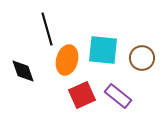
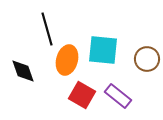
brown circle: moved 5 px right, 1 px down
red square: rotated 36 degrees counterclockwise
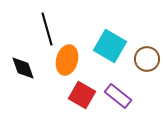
cyan square: moved 7 px right, 4 px up; rotated 24 degrees clockwise
black diamond: moved 3 px up
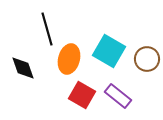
cyan square: moved 1 px left, 5 px down
orange ellipse: moved 2 px right, 1 px up
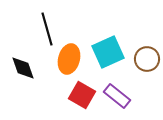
cyan square: moved 1 px left, 1 px down; rotated 36 degrees clockwise
purple rectangle: moved 1 px left
